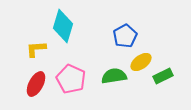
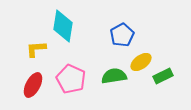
cyan diamond: rotated 8 degrees counterclockwise
blue pentagon: moved 3 px left, 1 px up
red ellipse: moved 3 px left, 1 px down
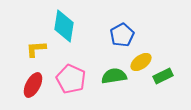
cyan diamond: moved 1 px right
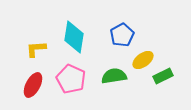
cyan diamond: moved 10 px right, 11 px down
yellow ellipse: moved 2 px right, 2 px up
